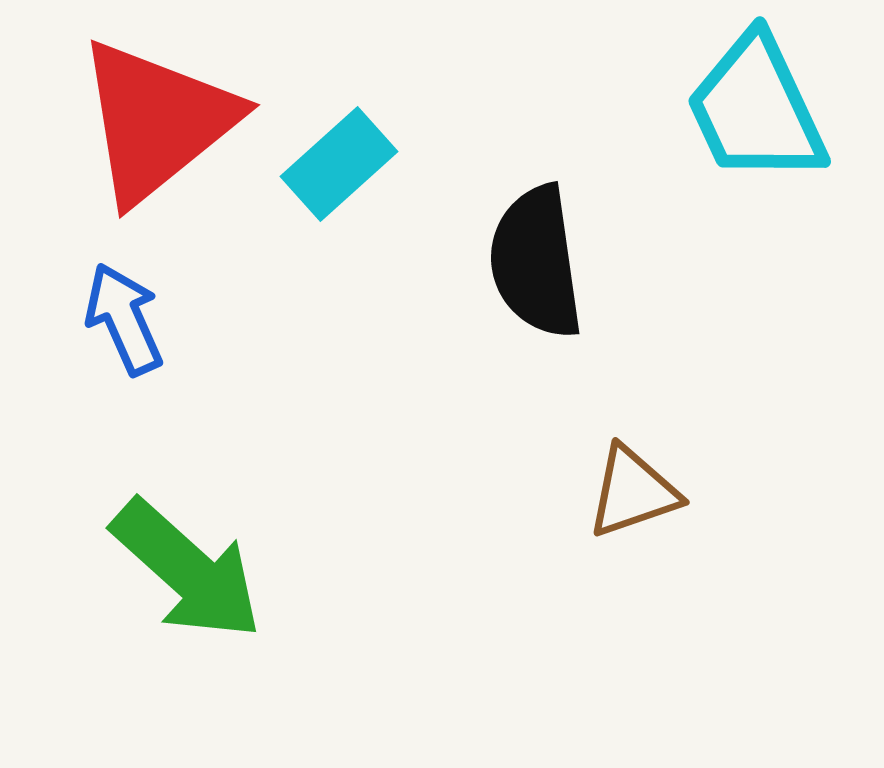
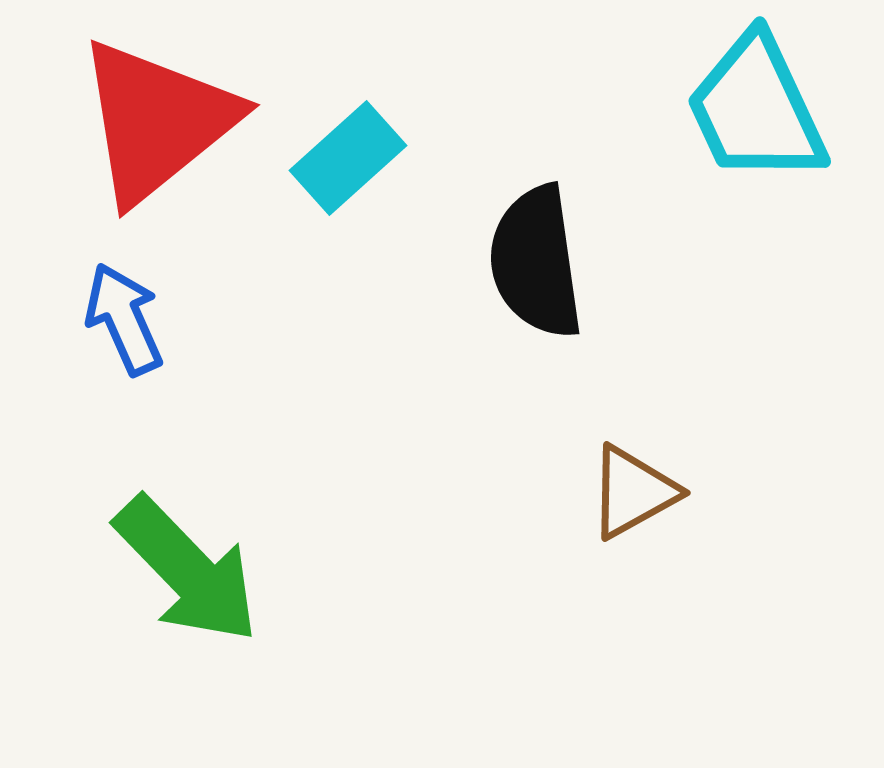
cyan rectangle: moved 9 px right, 6 px up
brown triangle: rotated 10 degrees counterclockwise
green arrow: rotated 4 degrees clockwise
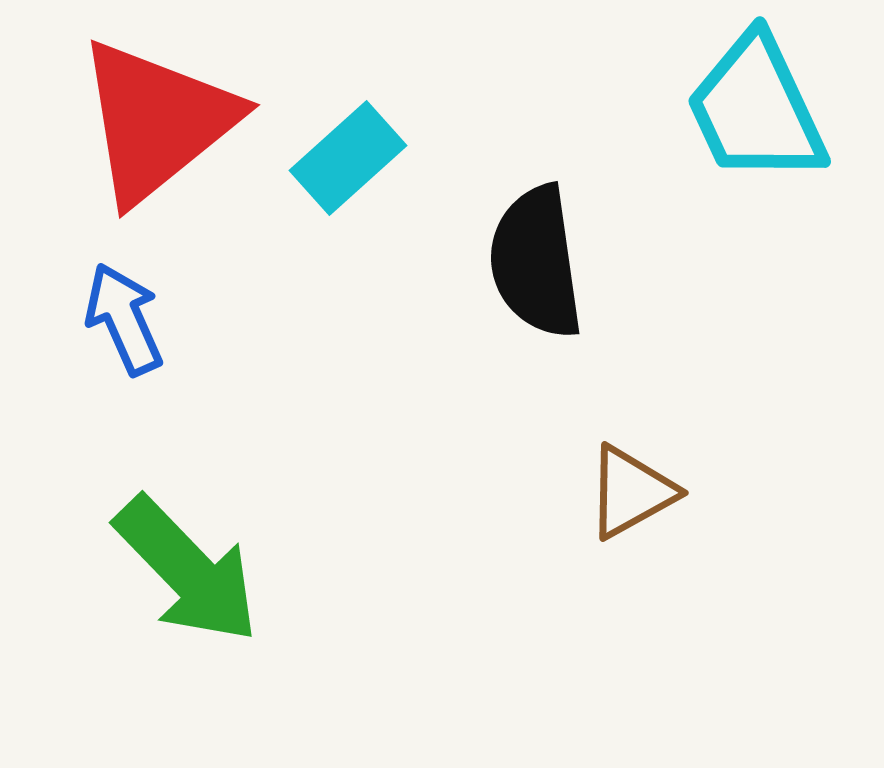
brown triangle: moved 2 px left
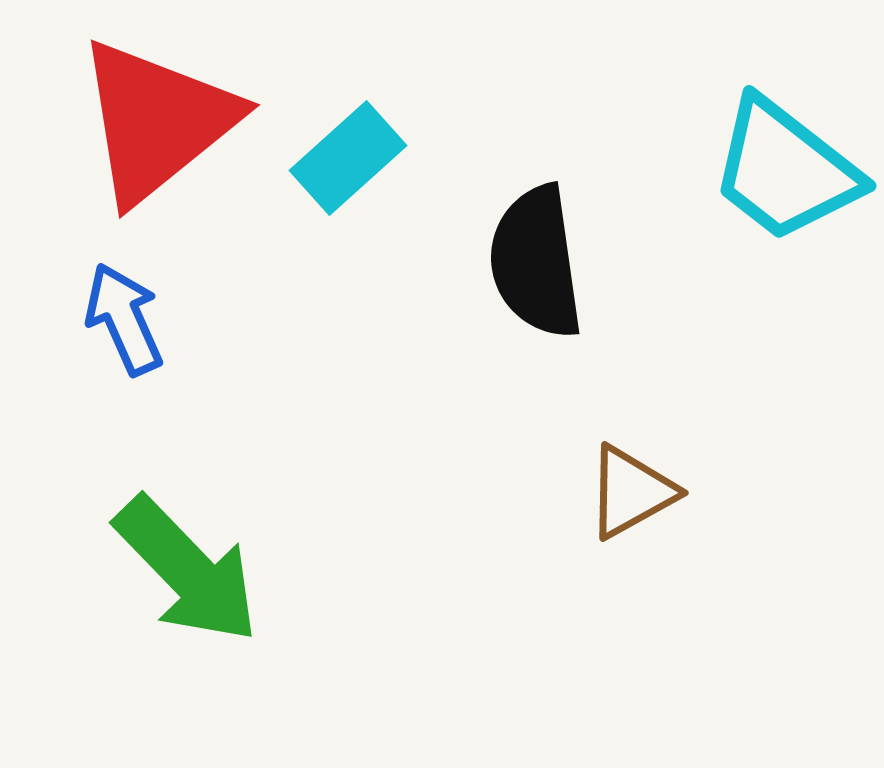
cyan trapezoid: moved 29 px right, 61 px down; rotated 27 degrees counterclockwise
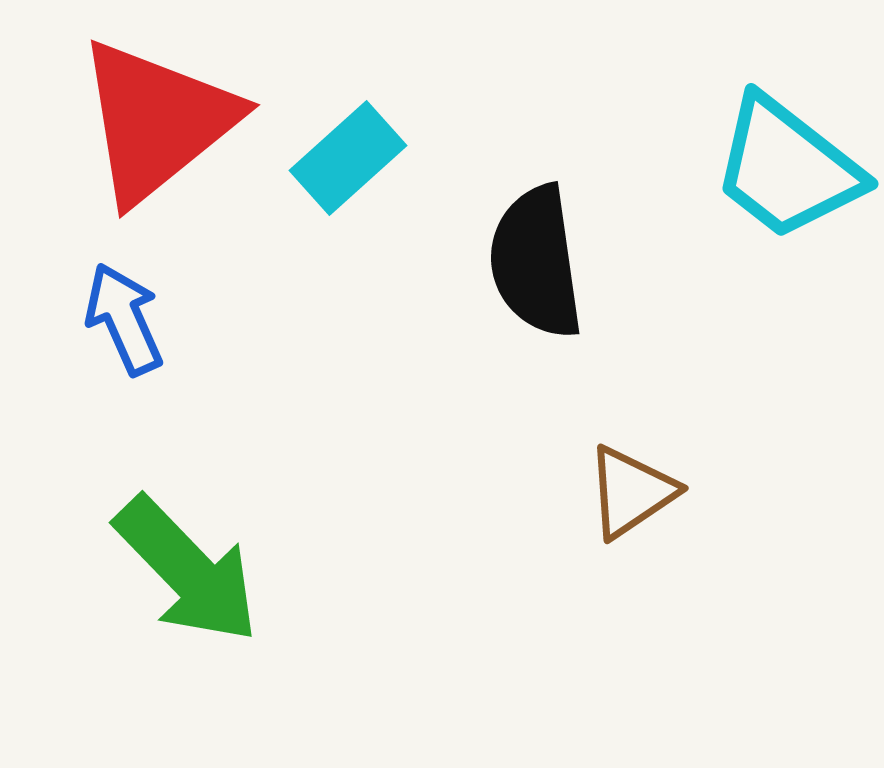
cyan trapezoid: moved 2 px right, 2 px up
brown triangle: rotated 5 degrees counterclockwise
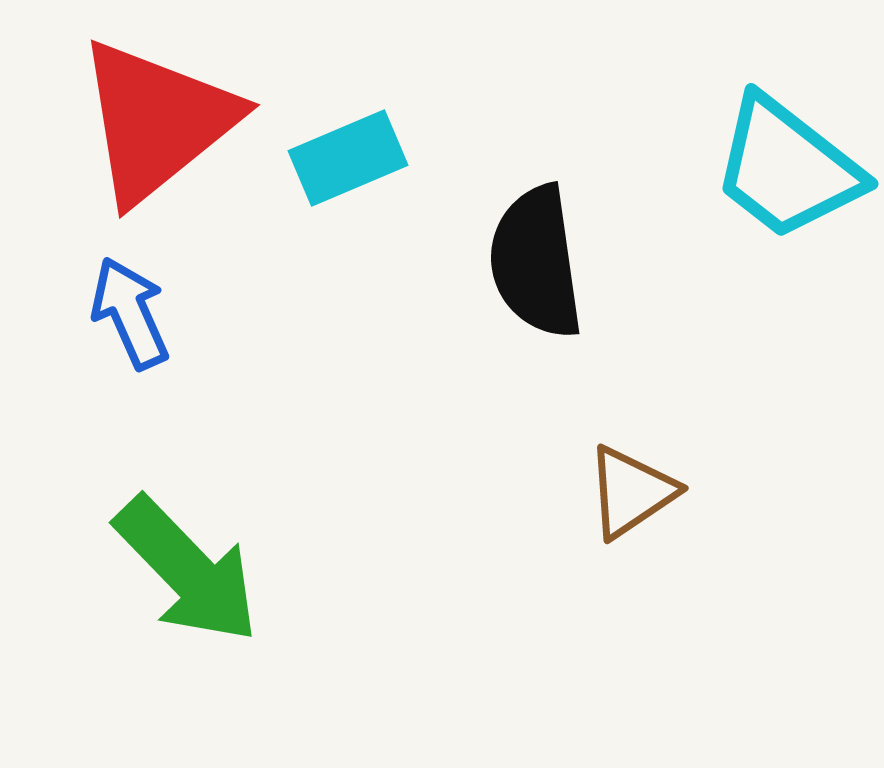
cyan rectangle: rotated 19 degrees clockwise
blue arrow: moved 6 px right, 6 px up
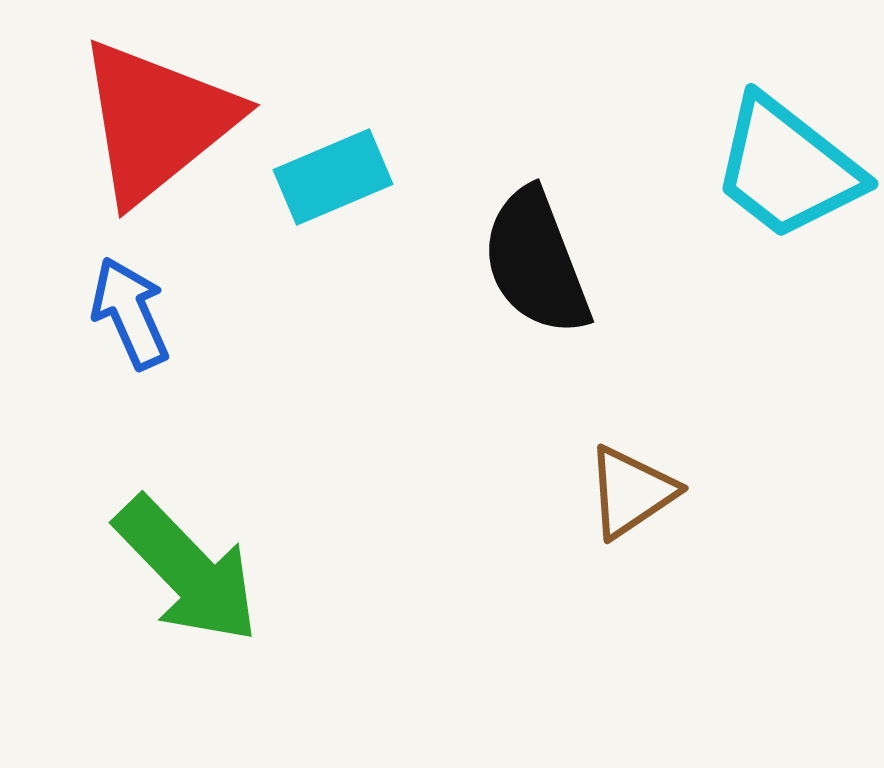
cyan rectangle: moved 15 px left, 19 px down
black semicircle: rotated 13 degrees counterclockwise
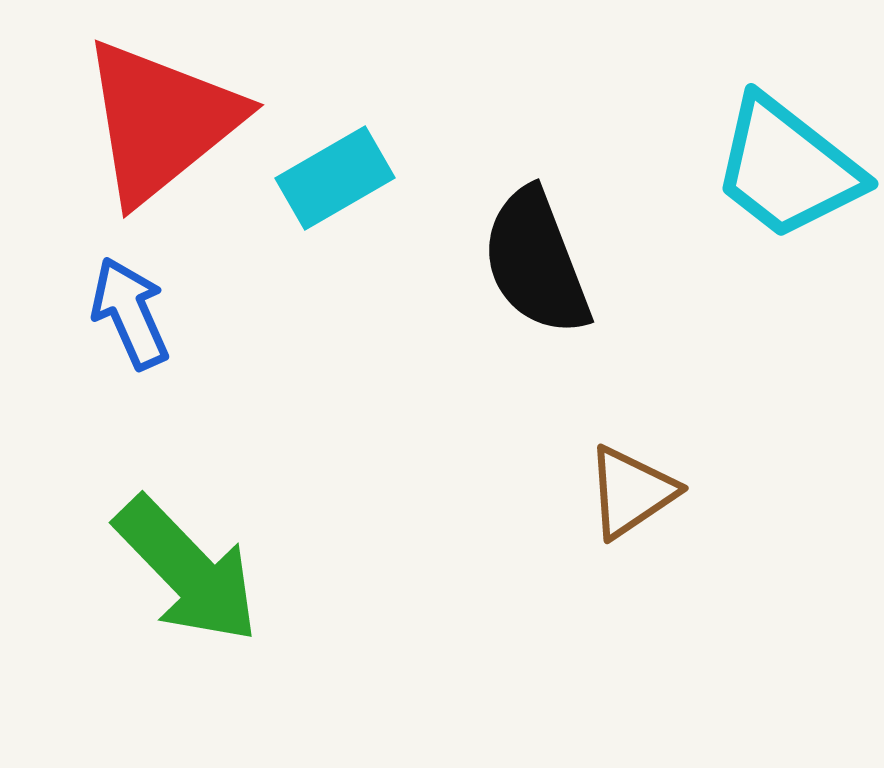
red triangle: moved 4 px right
cyan rectangle: moved 2 px right, 1 px down; rotated 7 degrees counterclockwise
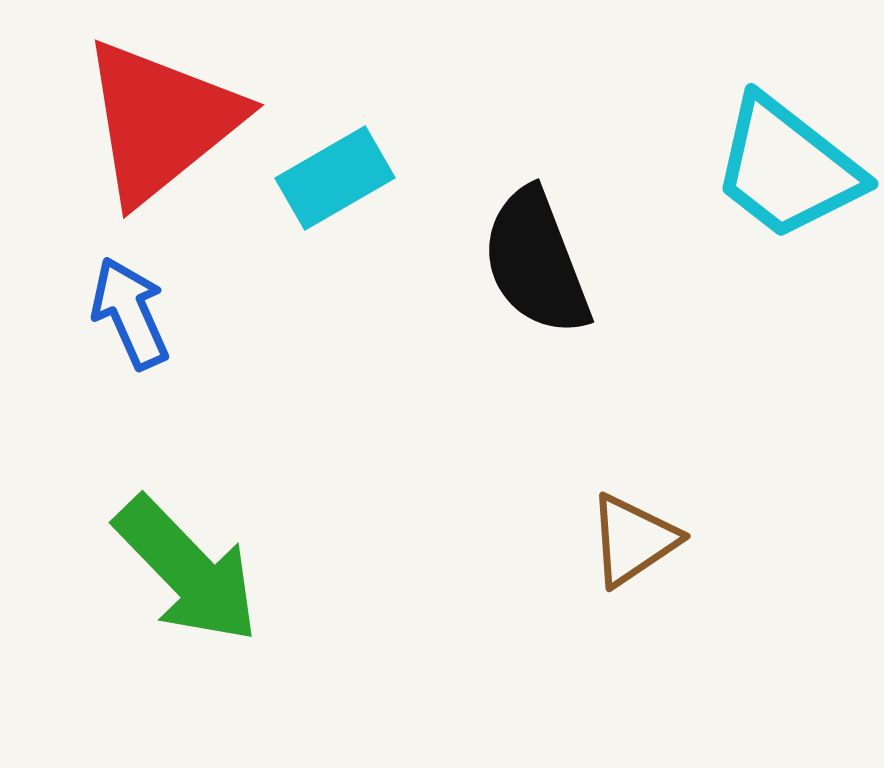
brown triangle: moved 2 px right, 48 px down
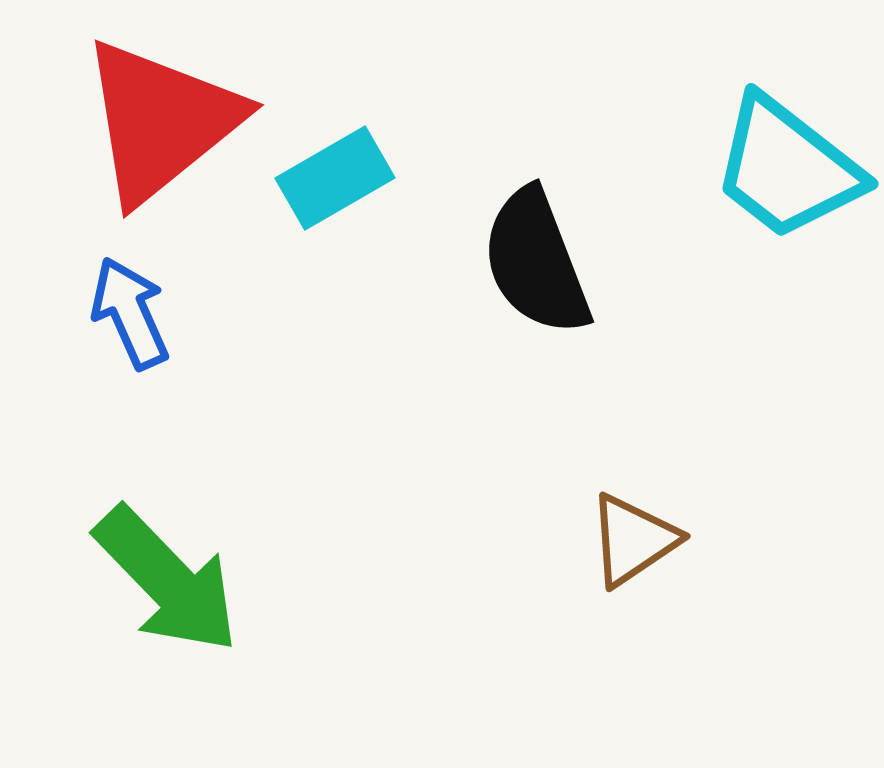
green arrow: moved 20 px left, 10 px down
